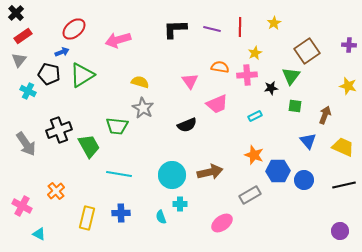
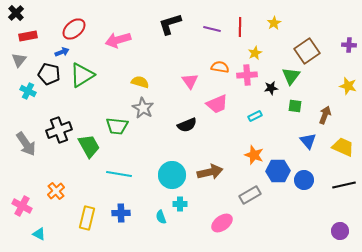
black L-shape at (175, 29): moved 5 px left, 5 px up; rotated 15 degrees counterclockwise
red rectangle at (23, 36): moved 5 px right; rotated 24 degrees clockwise
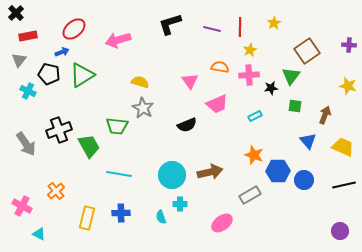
yellow star at (255, 53): moved 5 px left, 3 px up
pink cross at (247, 75): moved 2 px right
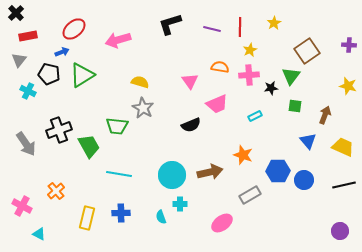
black semicircle at (187, 125): moved 4 px right
orange star at (254, 155): moved 11 px left
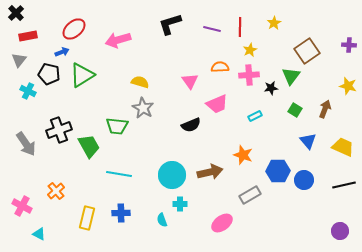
orange semicircle at (220, 67): rotated 12 degrees counterclockwise
green square at (295, 106): moved 4 px down; rotated 24 degrees clockwise
brown arrow at (325, 115): moved 6 px up
cyan semicircle at (161, 217): moved 1 px right, 3 px down
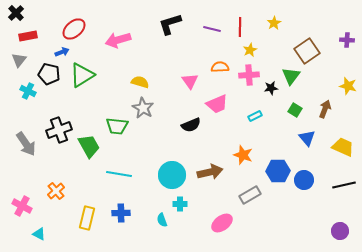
purple cross at (349, 45): moved 2 px left, 5 px up
blue triangle at (308, 141): moved 1 px left, 3 px up
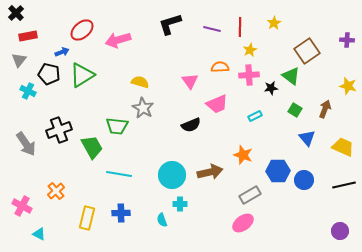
red ellipse at (74, 29): moved 8 px right, 1 px down
green triangle at (291, 76): rotated 30 degrees counterclockwise
green trapezoid at (89, 146): moved 3 px right, 1 px down
pink ellipse at (222, 223): moved 21 px right
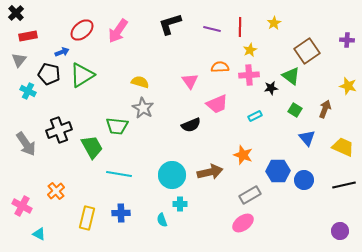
pink arrow at (118, 40): moved 9 px up; rotated 40 degrees counterclockwise
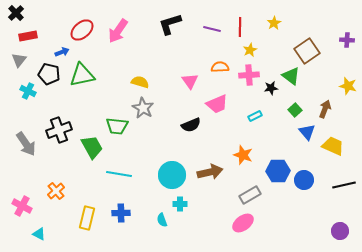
green triangle at (82, 75): rotated 20 degrees clockwise
green square at (295, 110): rotated 16 degrees clockwise
blue triangle at (307, 138): moved 6 px up
yellow trapezoid at (343, 147): moved 10 px left, 1 px up
